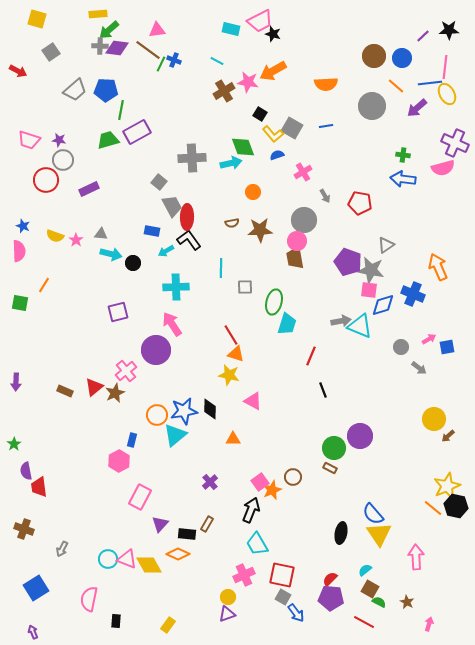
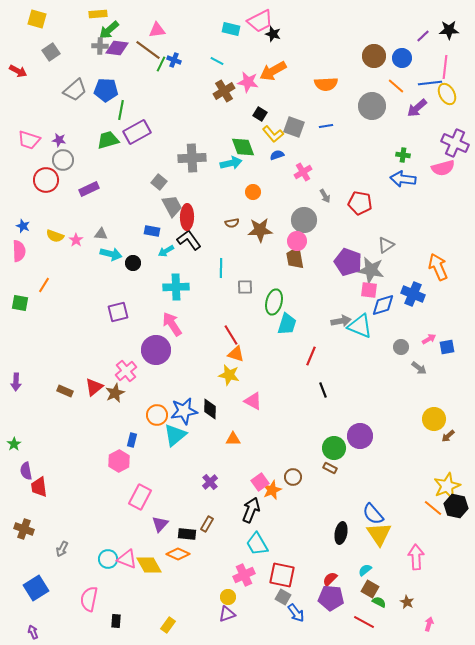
gray square at (292, 128): moved 2 px right, 1 px up; rotated 10 degrees counterclockwise
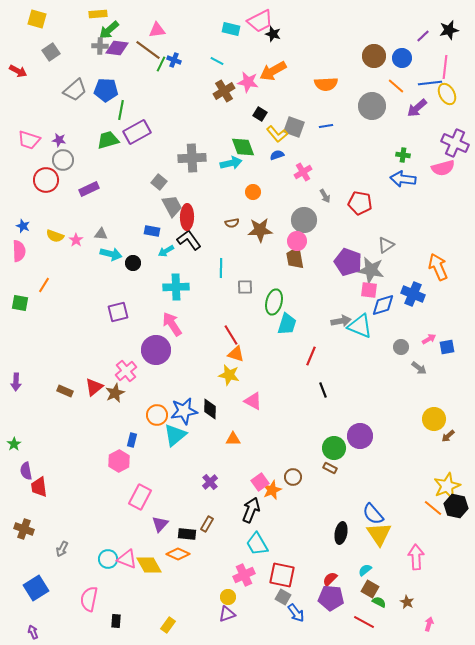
black star at (449, 30): rotated 12 degrees counterclockwise
yellow L-shape at (273, 134): moved 4 px right
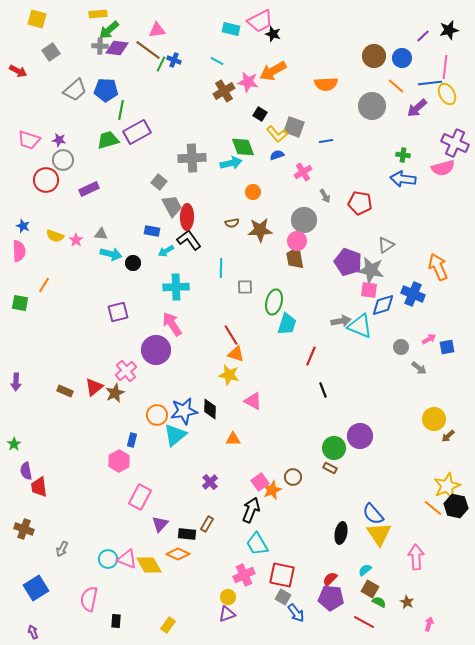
blue line at (326, 126): moved 15 px down
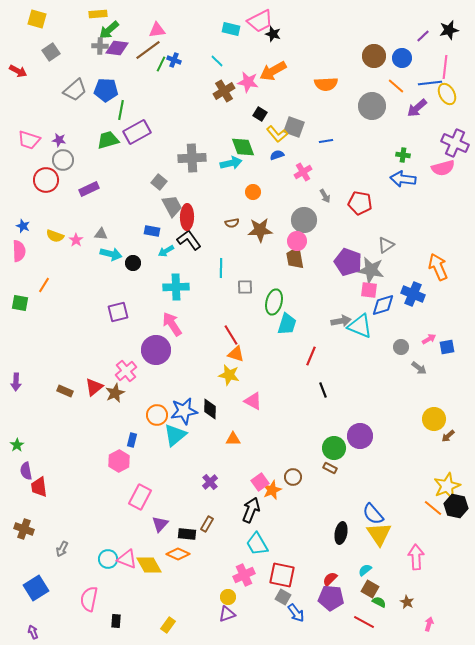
brown line at (148, 50): rotated 72 degrees counterclockwise
cyan line at (217, 61): rotated 16 degrees clockwise
green star at (14, 444): moved 3 px right, 1 px down
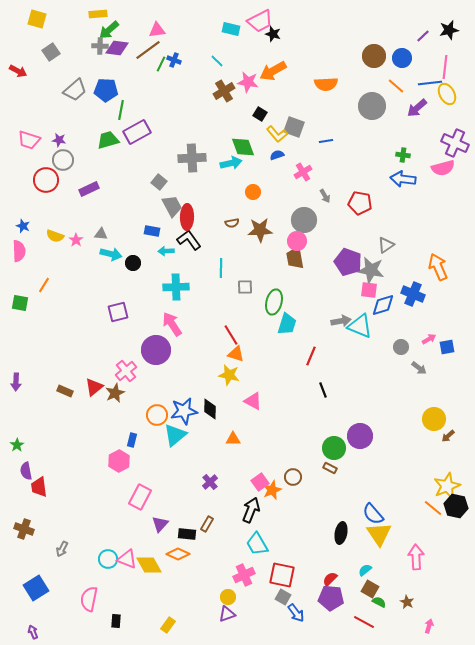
cyan arrow at (166, 251): rotated 28 degrees clockwise
pink arrow at (429, 624): moved 2 px down
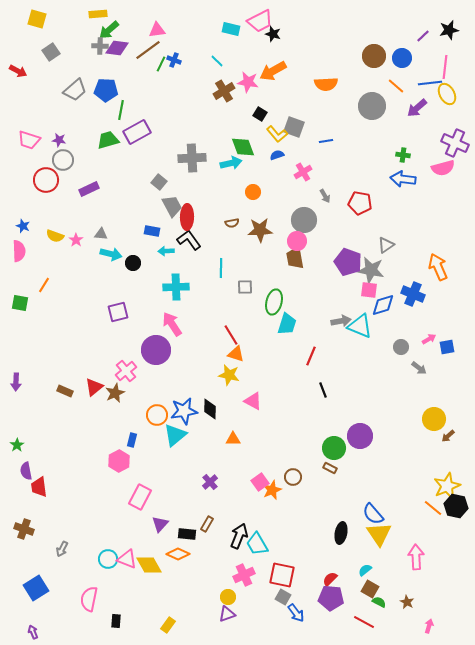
black arrow at (251, 510): moved 12 px left, 26 px down
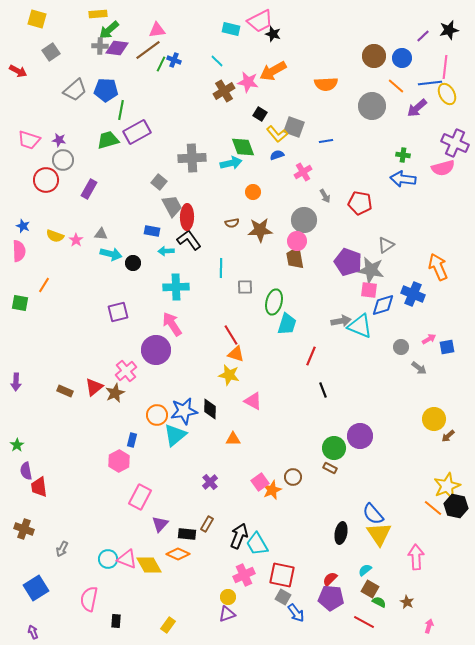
purple rectangle at (89, 189): rotated 36 degrees counterclockwise
